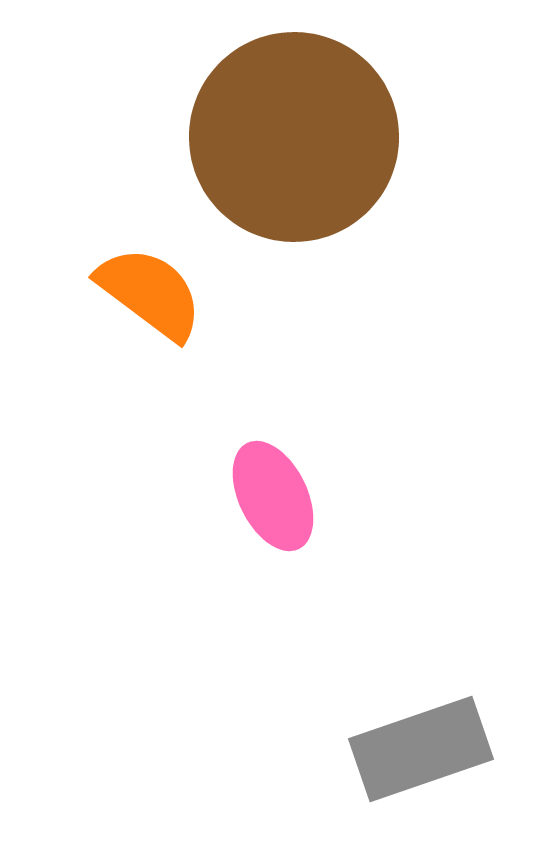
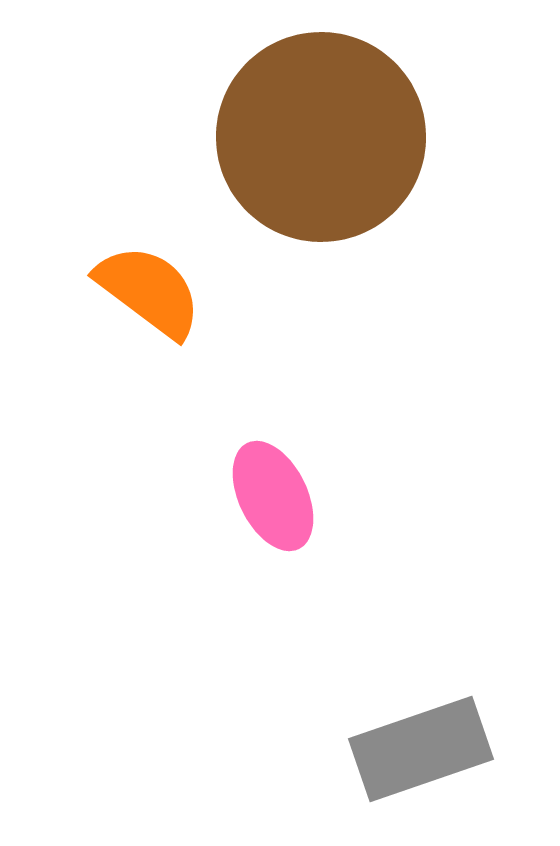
brown circle: moved 27 px right
orange semicircle: moved 1 px left, 2 px up
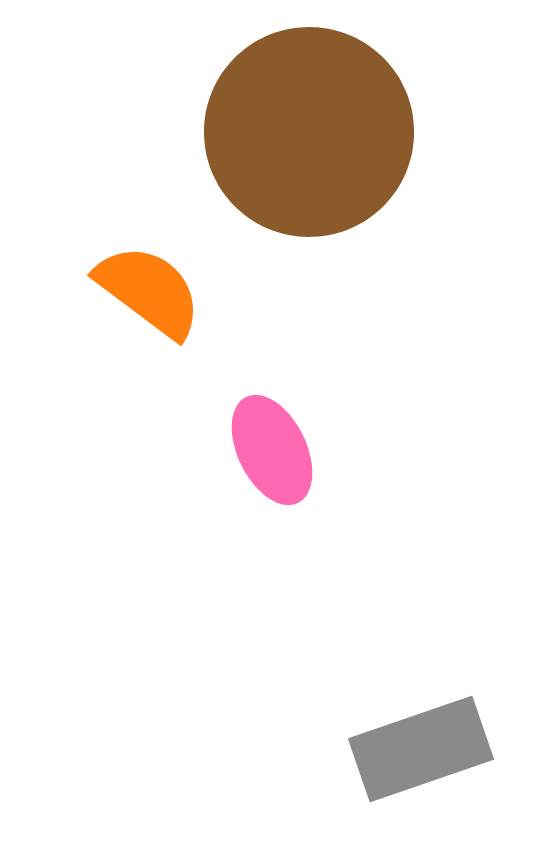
brown circle: moved 12 px left, 5 px up
pink ellipse: moved 1 px left, 46 px up
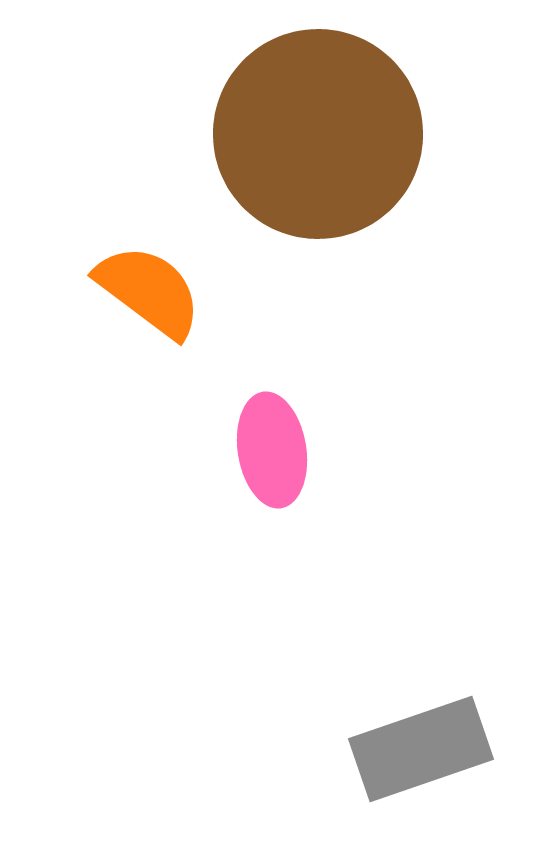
brown circle: moved 9 px right, 2 px down
pink ellipse: rotated 17 degrees clockwise
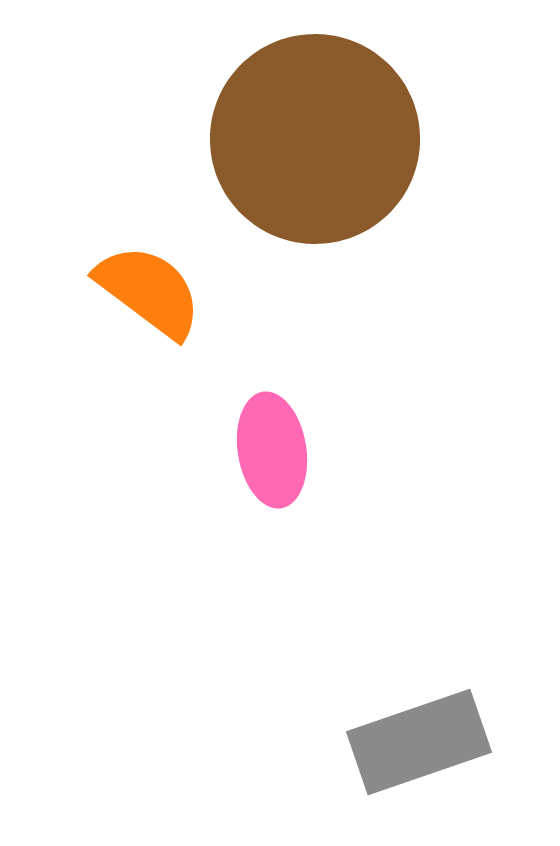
brown circle: moved 3 px left, 5 px down
gray rectangle: moved 2 px left, 7 px up
